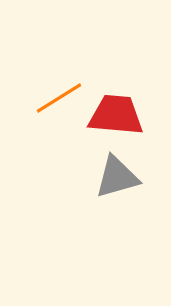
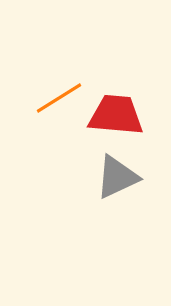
gray triangle: rotated 9 degrees counterclockwise
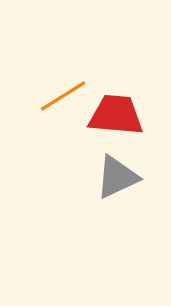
orange line: moved 4 px right, 2 px up
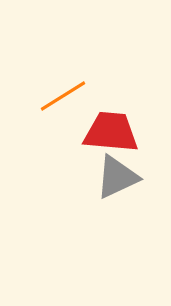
red trapezoid: moved 5 px left, 17 px down
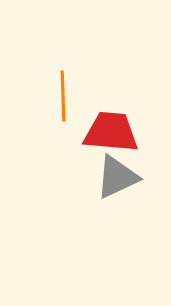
orange line: rotated 60 degrees counterclockwise
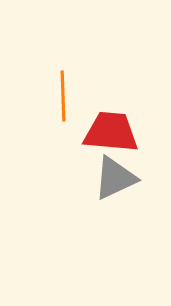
gray triangle: moved 2 px left, 1 px down
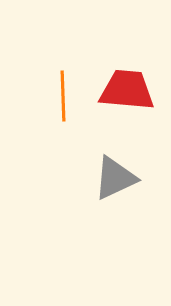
red trapezoid: moved 16 px right, 42 px up
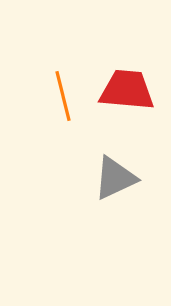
orange line: rotated 12 degrees counterclockwise
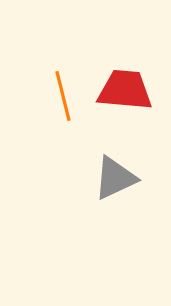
red trapezoid: moved 2 px left
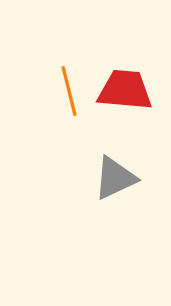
orange line: moved 6 px right, 5 px up
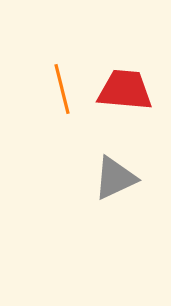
orange line: moved 7 px left, 2 px up
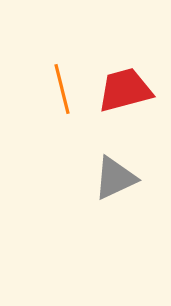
red trapezoid: rotated 20 degrees counterclockwise
